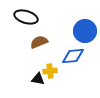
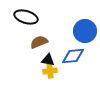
black triangle: moved 10 px right, 19 px up
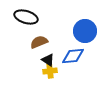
black triangle: rotated 24 degrees clockwise
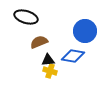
blue diamond: rotated 15 degrees clockwise
black triangle: rotated 40 degrees counterclockwise
yellow cross: rotated 24 degrees clockwise
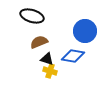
black ellipse: moved 6 px right, 1 px up
black triangle: moved 1 px left, 1 px up; rotated 24 degrees clockwise
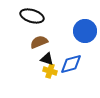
blue diamond: moved 2 px left, 8 px down; rotated 25 degrees counterclockwise
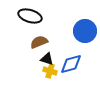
black ellipse: moved 2 px left
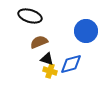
blue circle: moved 1 px right
